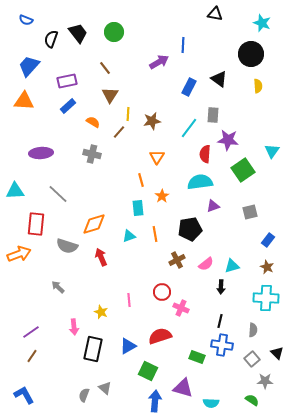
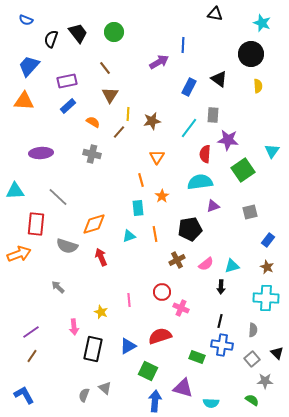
gray line at (58, 194): moved 3 px down
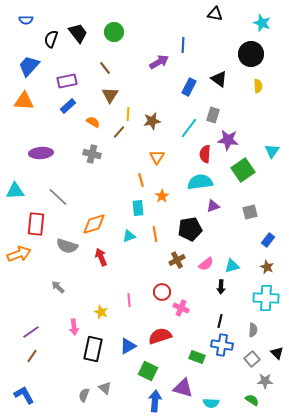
blue semicircle at (26, 20): rotated 24 degrees counterclockwise
gray rectangle at (213, 115): rotated 14 degrees clockwise
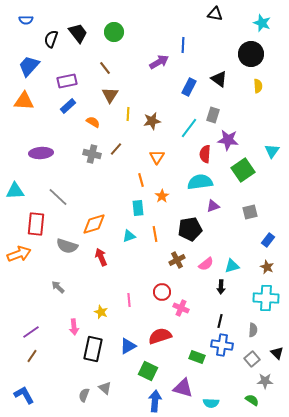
brown line at (119, 132): moved 3 px left, 17 px down
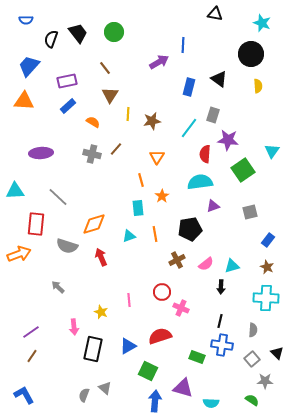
blue rectangle at (189, 87): rotated 12 degrees counterclockwise
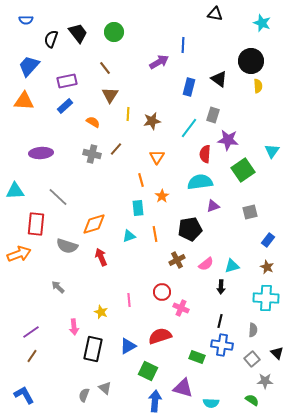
black circle at (251, 54): moved 7 px down
blue rectangle at (68, 106): moved 3 px left
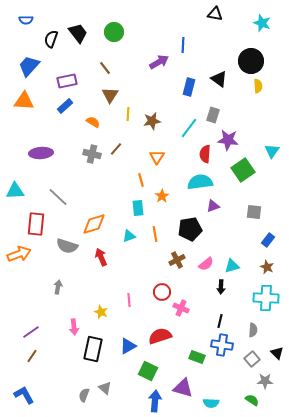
gray square at (250, 212): moved 4 px right; rotated 21 degrees clockwise
gray arrow at (58, 287): rotated 56 degrees clockwise
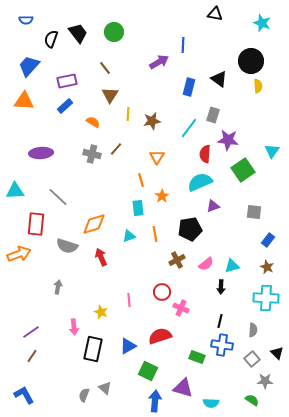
cyan semicircle at (200, 182): rotated 15 degrees counterclockwise
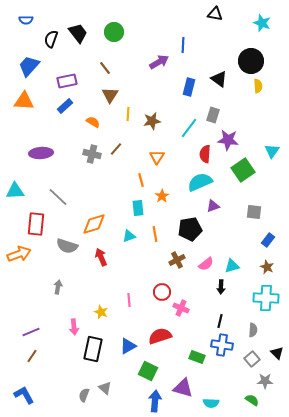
purple line at (31, 332): rotated 12 degrees clockwise
